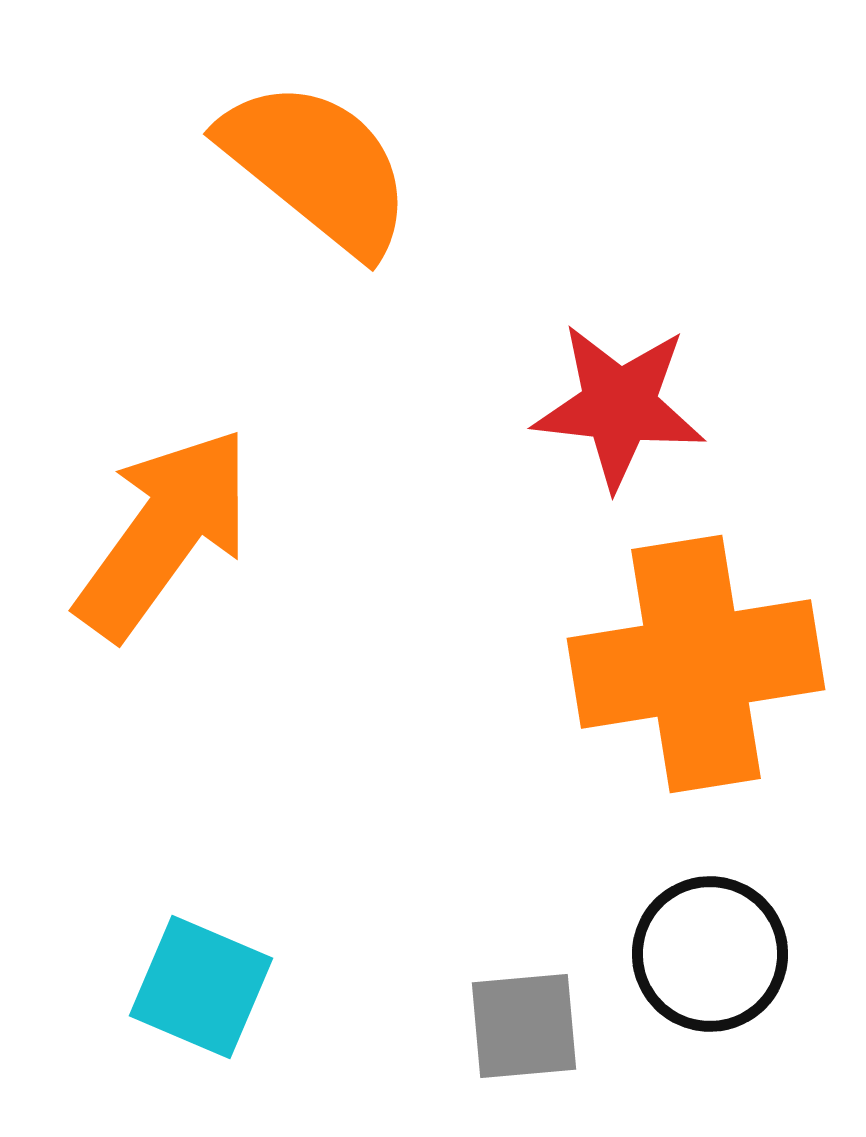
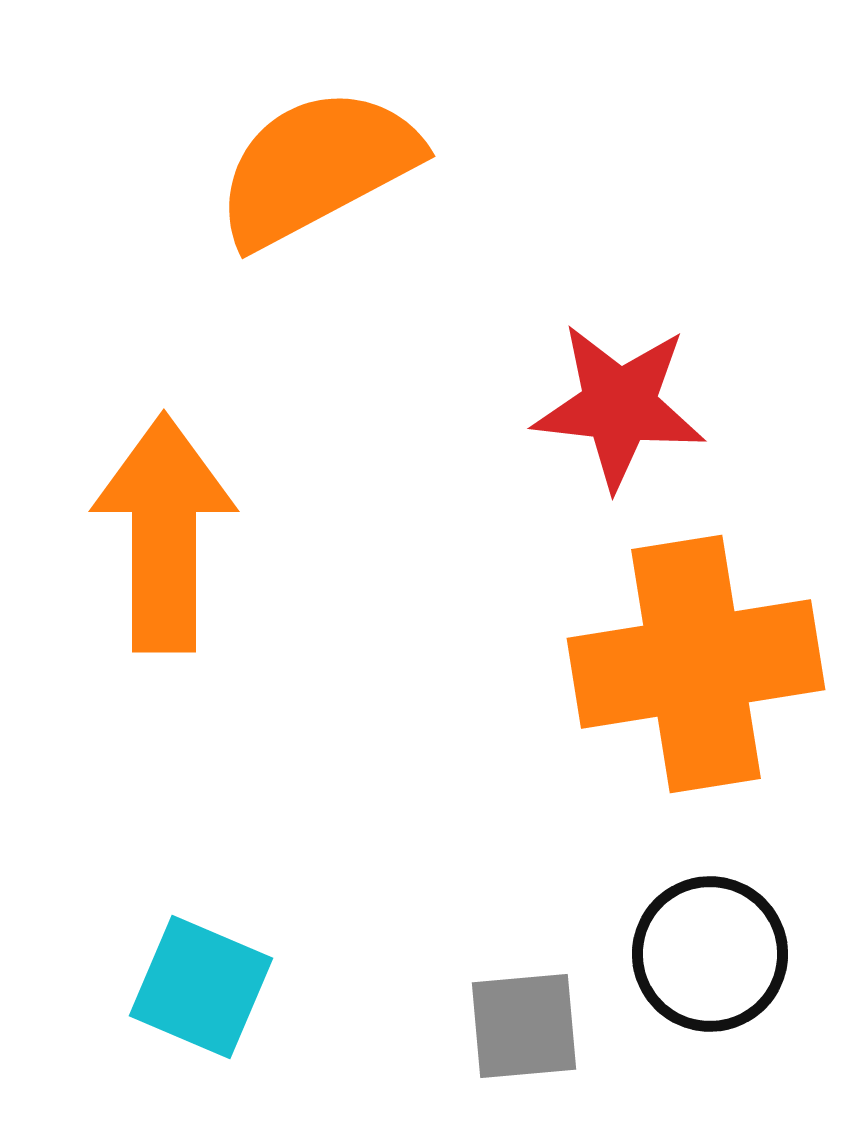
orange semicircle: rotated 67 degrees counterclockwise
orange arrow: rotated 36 degrees counterclockwise
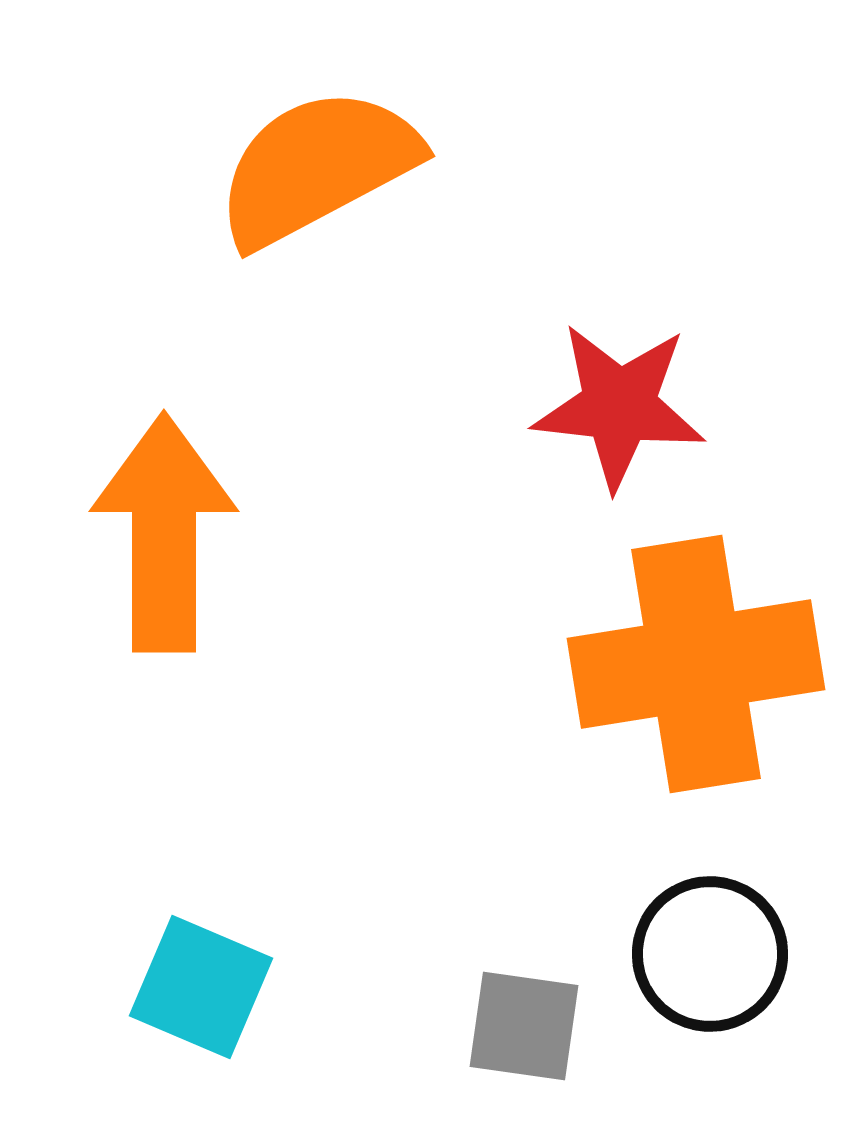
gray square: rotated 13 degrees clockwise
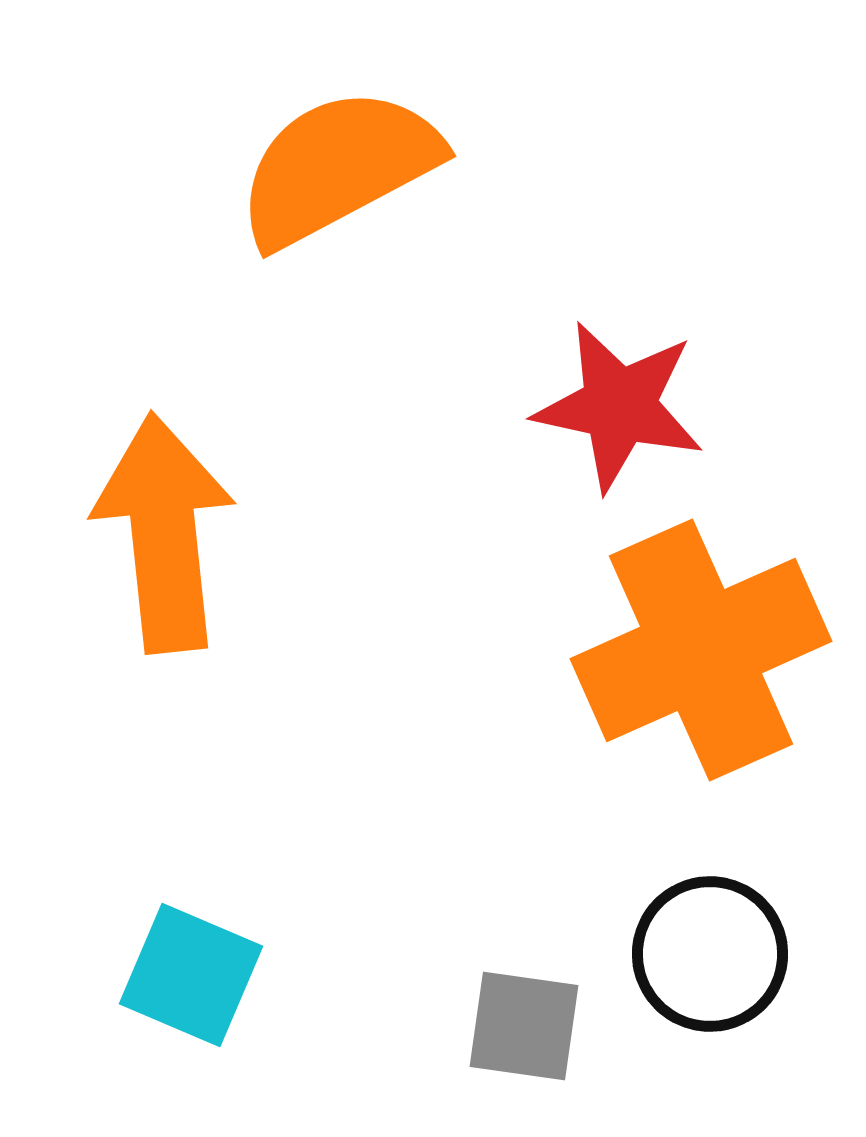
orange semicircle: moved 21 px right
red star: rotated 6 degrees clockwise
orange arrow: rotated 6 degrees counterclockwise
orange cross: moved 5 px right, 14 px up; rotated 15 degrees counterclockwise
cyan square: moved 10 px left, 12 px up
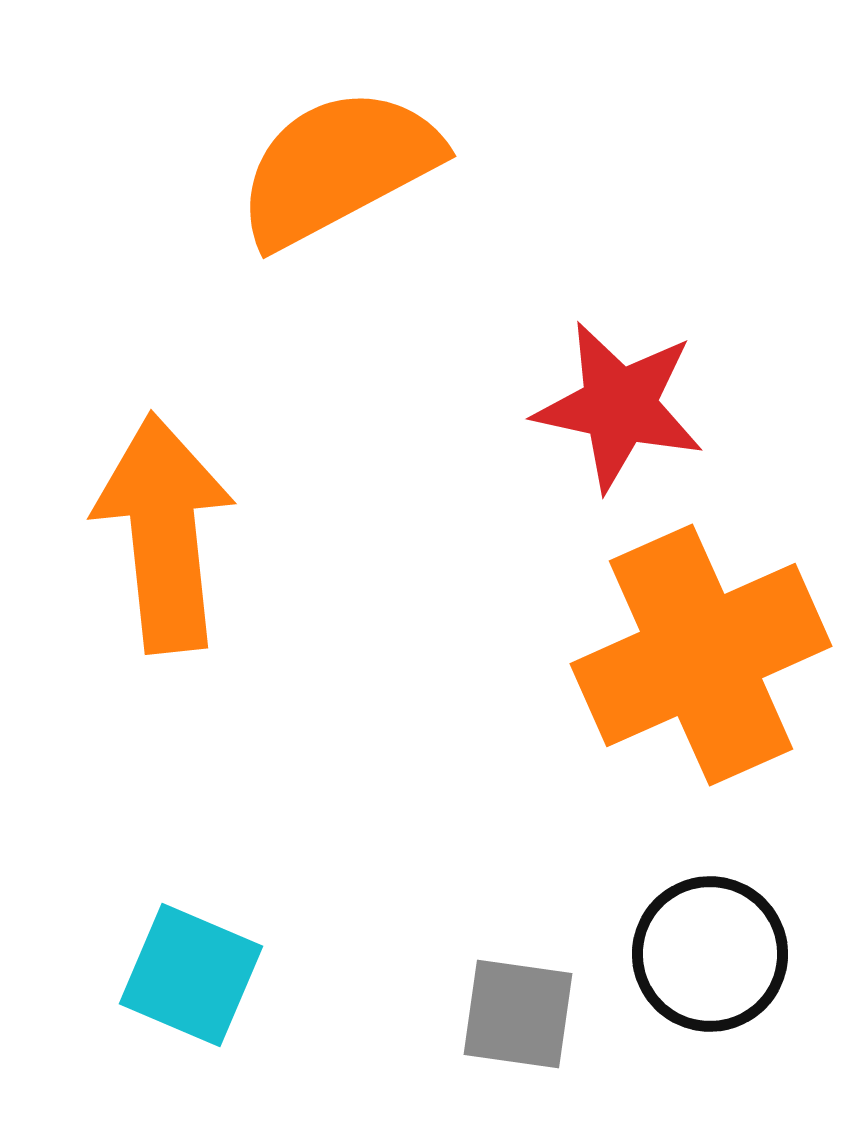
orange cross: moved 5 px down
gray square: moved 6 px left, 12 px up
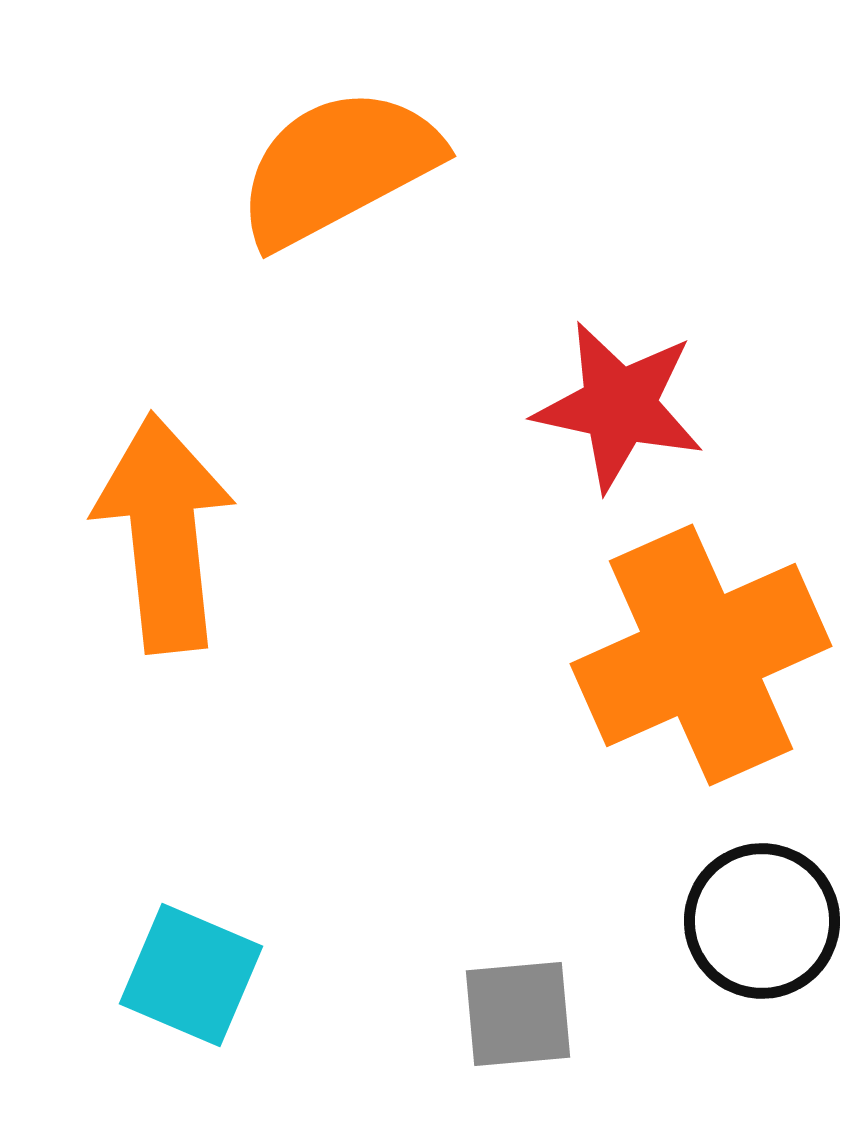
black circle: moved 52 px right, 33 px up
gray square: rotated 13 degrees counterclockwise
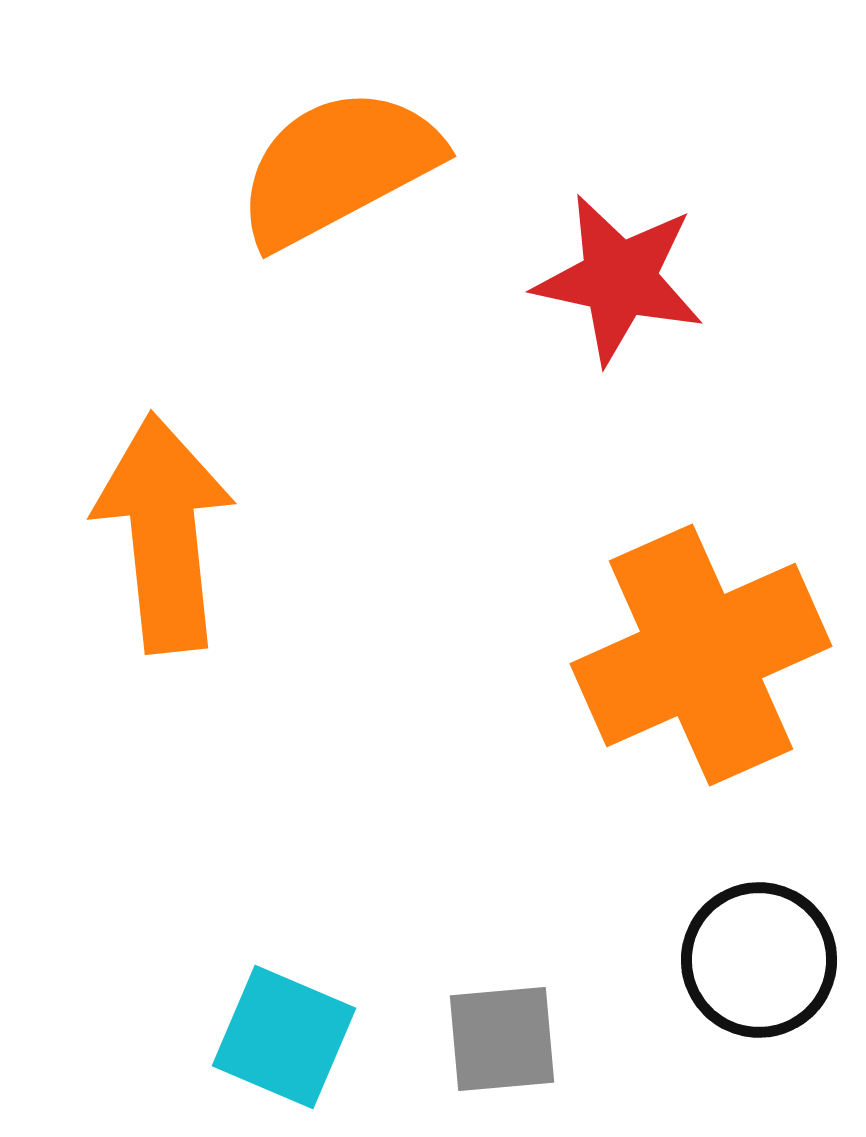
red star: moved 127 px up
black circle: moved 3 px left, 39 px down
cyan square: moved 93 px right, 62 px down
gray square: moved 16 px left, 25 px down
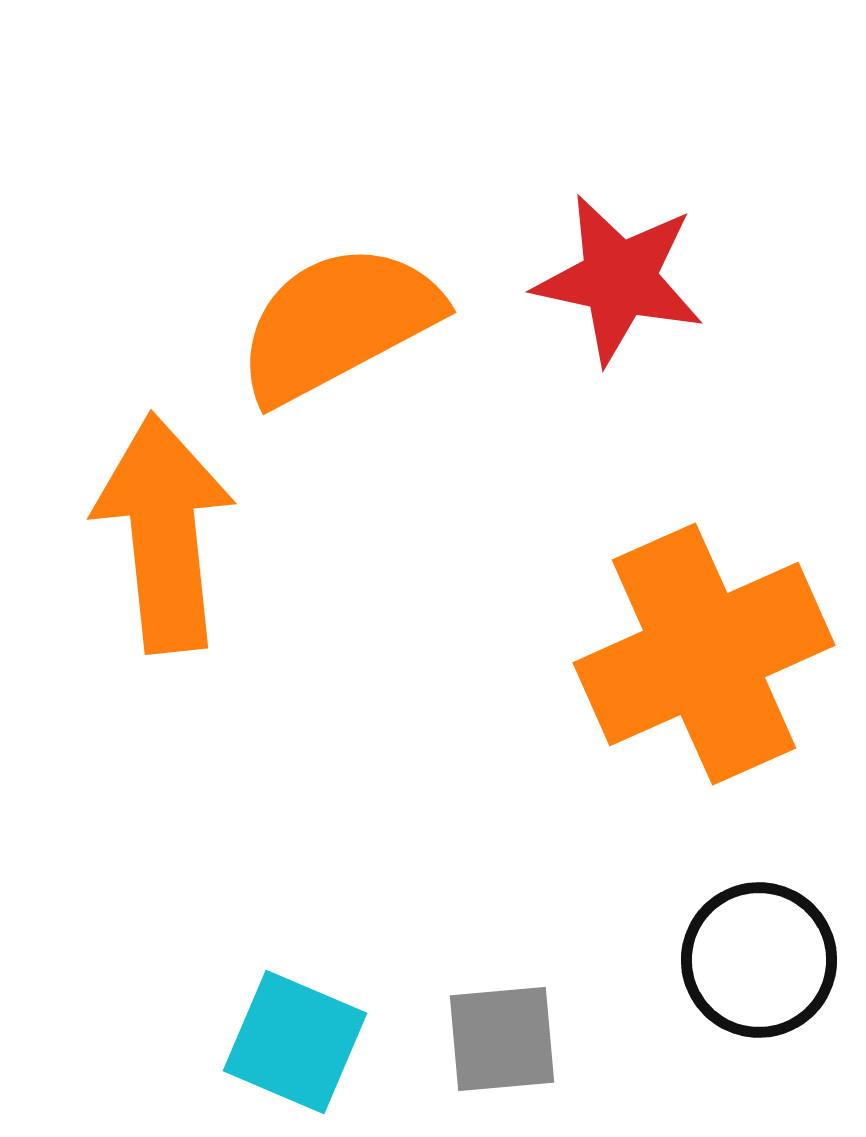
orange semicircle: moved 156 px down
orange cross: moved 3 px right, 1 px up
cyan square: moved 11 px right, 5 px down
